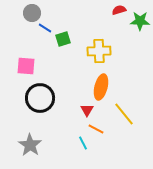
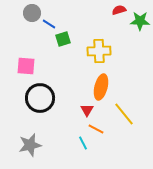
blue line: moved 4 px right, 4 px up
gray star: rotated 25 degrees clockwise
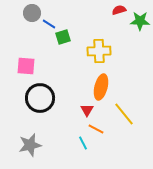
green square: moved 2 px up
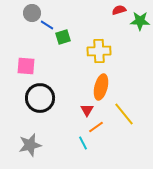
blue line: moved 2 px left, 1 px down
orange line: moved 2 px up; rotated 63 degrees counterclockwise
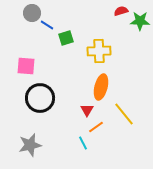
red semicircle: moved 2 px right, 1 px down
green square: moved 3 px right, 1 px down
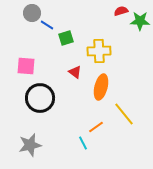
red triangle: moved 12 px left, 38 px up; rotated 24 degrees counterclockwise
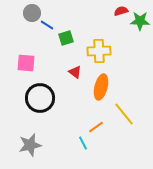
pink square: moved 3 px up
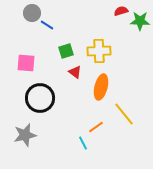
green square: moved 13 px down
gray star: moved 5 px left, 10 px up
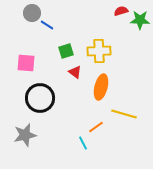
green star: moved 1 px up
yellow line: rotated 35 degrees counterclockwise
